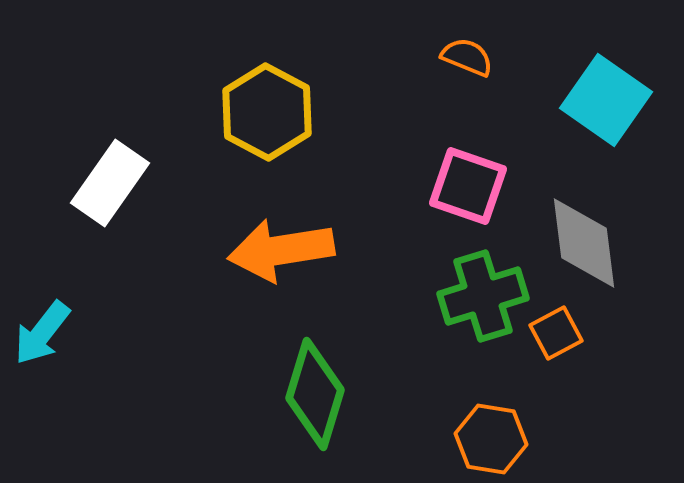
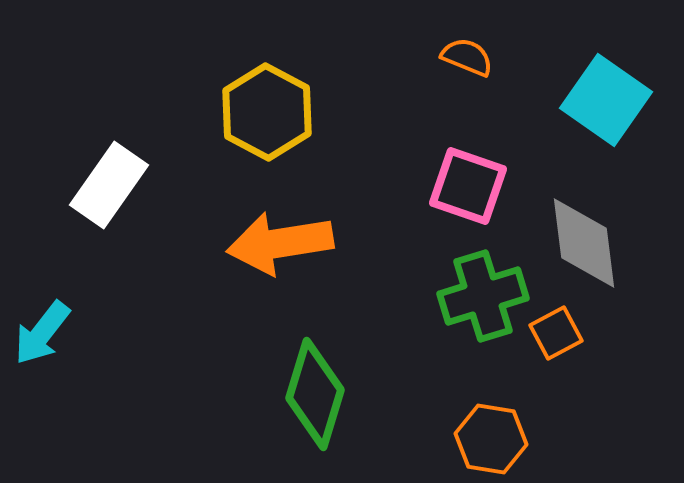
white rectangle: moved 1 px left, 2 px down
orange arrow: moved 1 px left, 7 px up
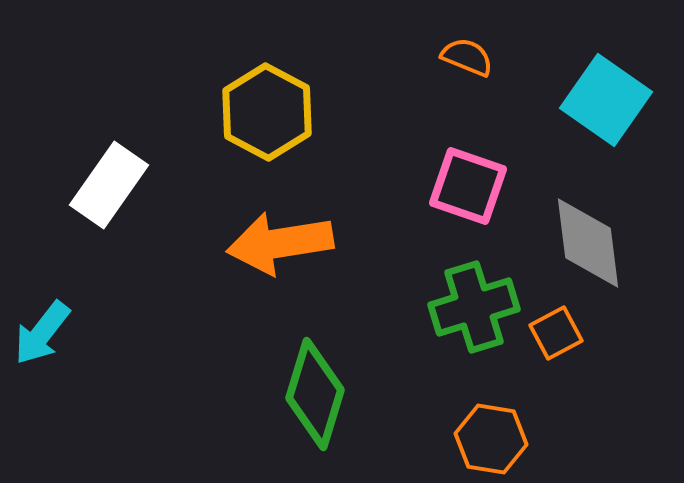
gray diamond: moved 4 px right
green cross: moved 9 px left, 11 px down
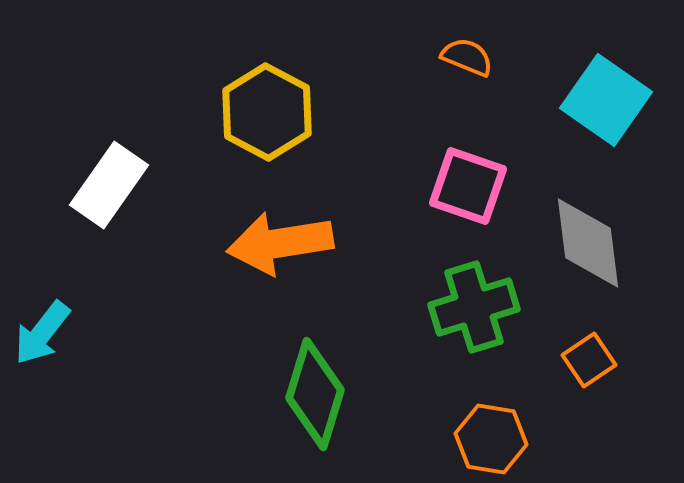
orange square: moved 33 px right, 27 px down; rotated 6 degrees counterclockwise
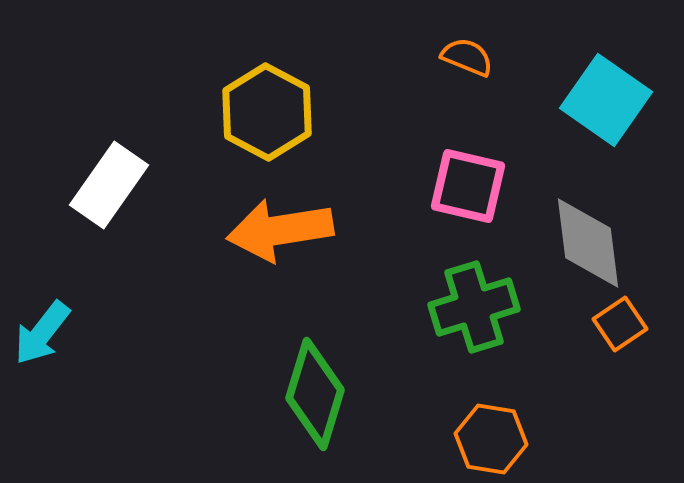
pink square: rotated 6 degrees counterclockwise
orange arrow: moved 13 px up
orange square: moved 31 px right, 36 px up
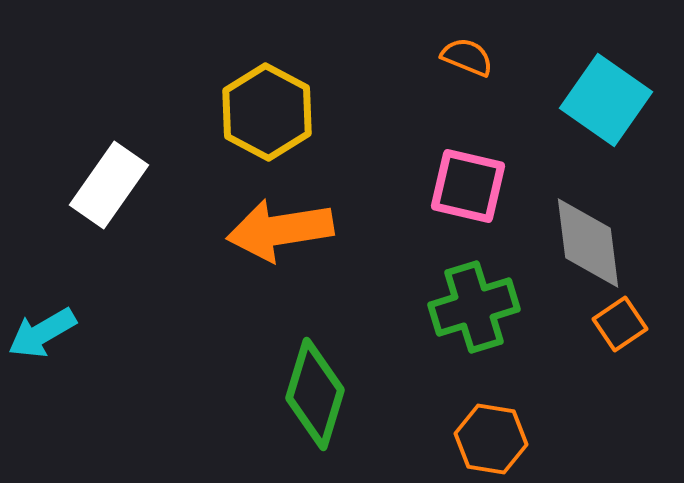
cyan arrow: rotated 22 degrees clockwise
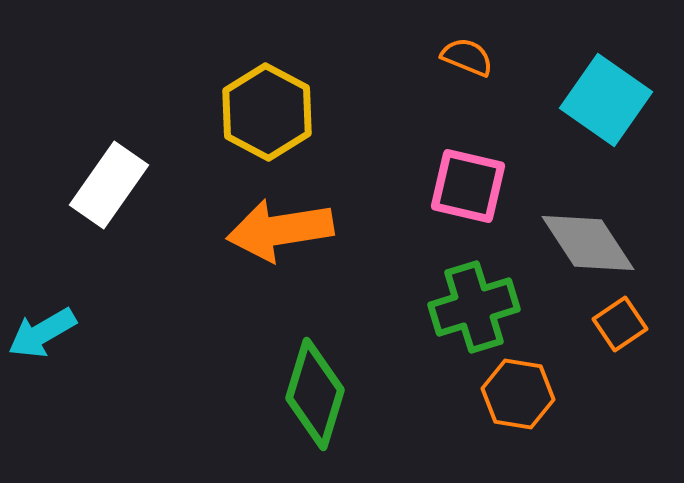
gray diamond: rotated 26 degrees counterclockwise
orange hexagon: moved 27 px right, 45 px up
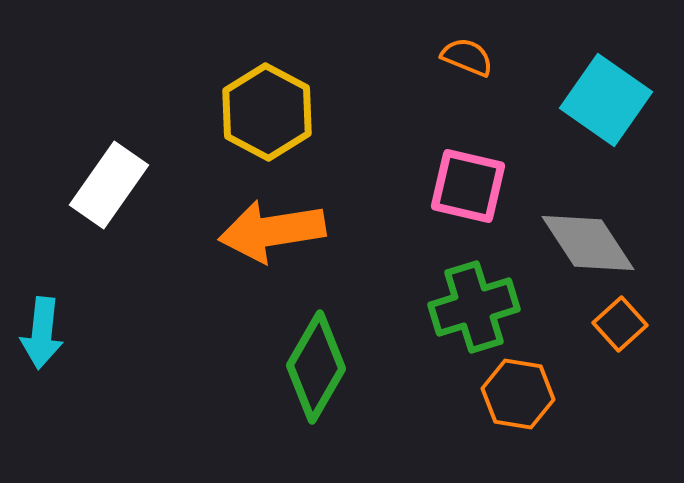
orange arrow: moved 8 px left, 1 px down
orange square: rotated 8 degrees counterclockwise
cyan arrow: rotated 54 degrees counterclockwise
green diamond: moved 1 px right, 27 px up; rotated 13 degrees clockwise
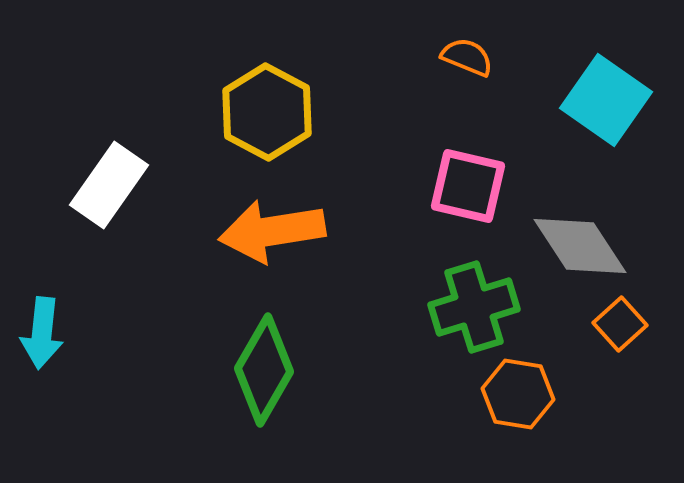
gray diamond: moved 8 px left, 3 px down
green diamond: moved 52 px left, 3 px down
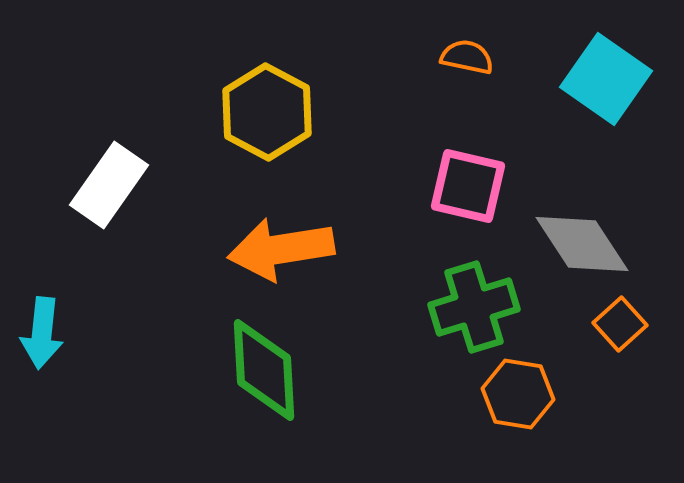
orange semicircle: rotated 10 degrees counterclockwise
cyan square: moved 21 px up
orange arrow: moved 9 px right, 18 px down
gray diamond: moved 2 px right, 2 px up
green diamond: rotated 33 degrees counterclockwise
